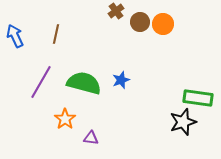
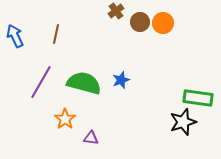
orange circle: moved 1 px up
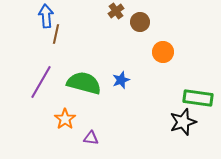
orange circle: moved 29 px down
blue arrow: moved 31 px right, 20 px up; rotated 20 degrees clockwise
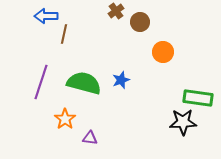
blue arrow: rotated 85 degrees counterclockwise
brown line: moved 8 px right
purple line: rotated 12 degrees counterclockwise
black star: rotated 16 degrees clockwise
purple triangle: moved 1 px left
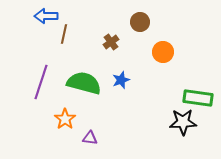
brown cross: moved 5 px left, 31 px down
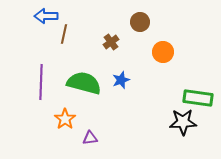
purple line: rotated 16 degrees counterclockwise
purple triangle: rotated 14 degrees counterclockwise
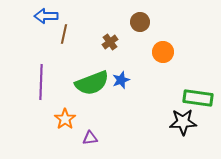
brown cross: moved 1 px left
green semicircle: moved 8 px right; rotated 144 degrees clockwise
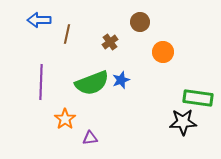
blue arrow: moved 7 px left, 4 px down
brown line: moved 3 px right
